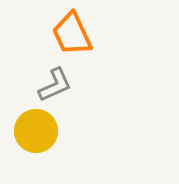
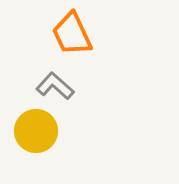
gray L-shape: moved 1 px down; rotated 114 degrees counterclockwise
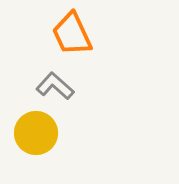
yellow circle: moved 2 px down
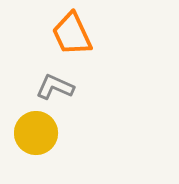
gray L-shape: moved 1 px down; rotated 18 degrees counterclockwise
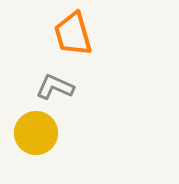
orange trapezoid: moved 1 px right; rotated 9 degrees clockwise
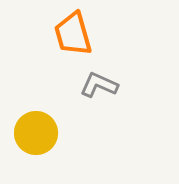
gray L-shape: moved 44 px right, 2 px up
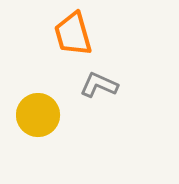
yellow circle: moved 2 px right, 18 px up
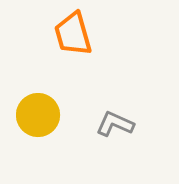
gray L-shape: moved 16 px right, 39 px down
